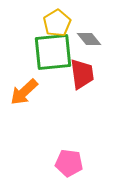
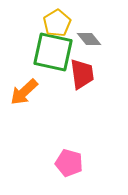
green square: rotated 18 degrees clockwise
pink pentagon: rotated 8 degrees clockwise
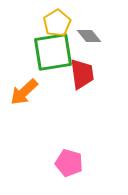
gray diamond: moved 3 px up
green square: rotated 21 degrees counterclockwise
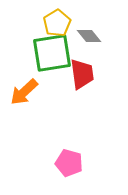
green square: moved 1 px left, 1 px down
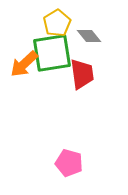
orange arrow: moved 28 px up
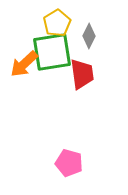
gray diamond: rotated 65 degrees clockwise
green square: moved 1 px up
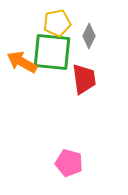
yellow pentagon: rotated 20 degrees clockwise
green square: rotated 15 degrees clockwise
orange arrow: moved 2 px left, 2 px up; rotated 72 degrees clockwise
red trapezoid: moved 2 px right, 5 px down
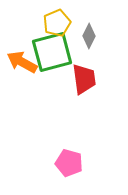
yellow pentagon: rotated 12 degrees counterclockwise
green square: rotated 21 degrees counterclockwise
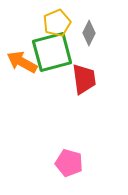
gray diamond: moved 3 px up
